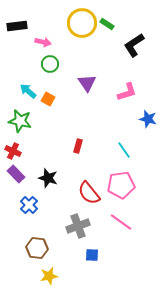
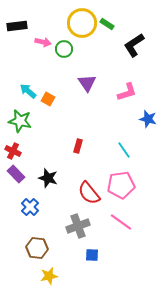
green circle: moved 14 px right, 15 px up
blue cross: moved 1 px right, 2 px down
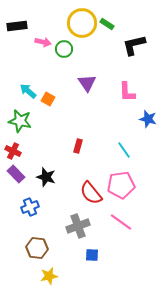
black L-shape: rotated 20 degrees clockwise
pink L-shape: rotated 105 degrees clockwise
black star: moved 2 px left, 1 px up
red semicircle: moved 2 px right
blue cross: rotated 24 degrees clockwise
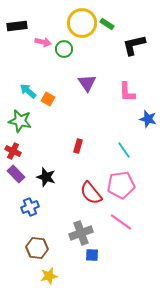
gray cross: moved 3 px right, 7 px down
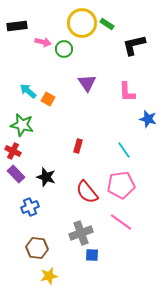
green star: moved 2 px right, 4 px down
red semicircle: moved 4 px left, 1 px up
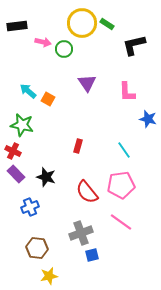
blue square: rotated 16 degrees counterclockwise
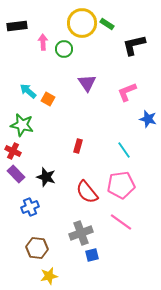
pink arrow: rotated 105 degrees counterclockwise
pink L-shape: rotated 70 degrees clockwise
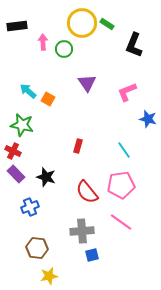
black L-shape: rotated 55 degrees counterclockwise
gray cross: moved 1 px right, 2 px up; rotated 15 degrees clockwise
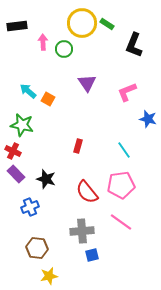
black star: moved 2 px down
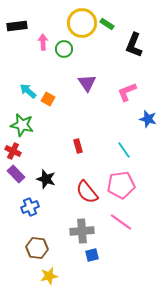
red rectangle: rotated 32 degrees counterclockwise
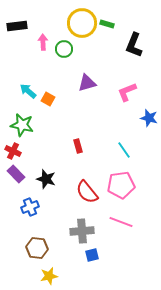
green rectangle: rotated 16 degrees counterclockwise
purple triangle: rotated 48 degrees clockwise
blue star: moved 1 px right, 1 px up
pink line: rotated 15 degrees counterclockwise
